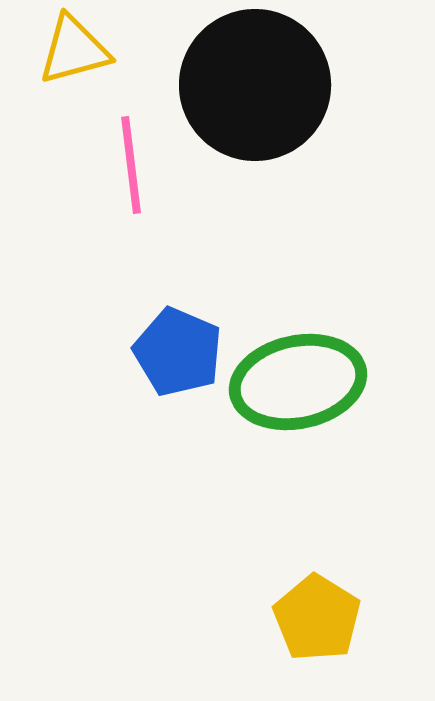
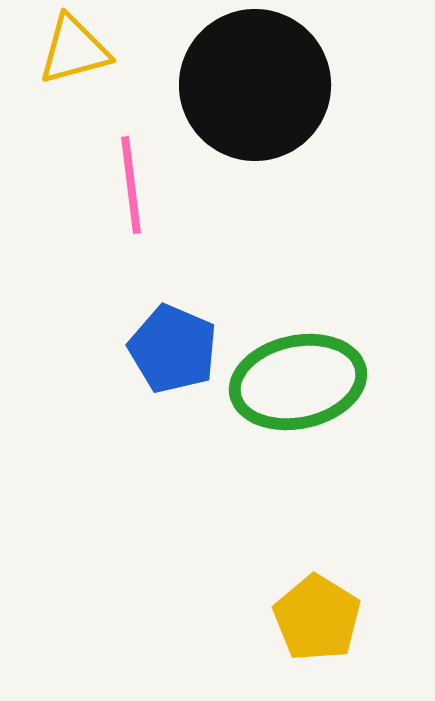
pink line: moved 20 px down
blue pentagon: moved 5 px left, 3 px up
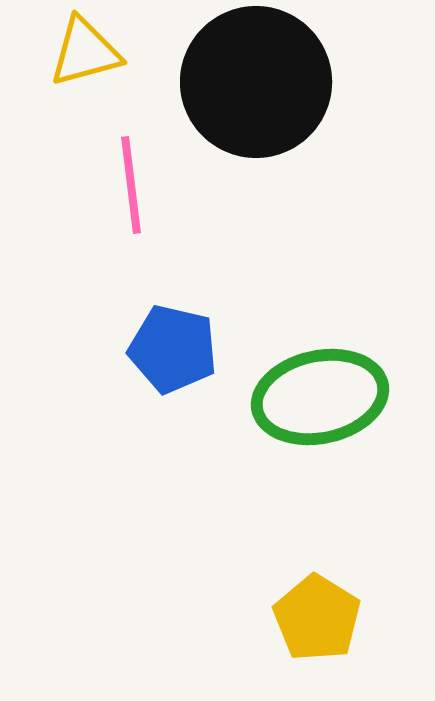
yellow triangle: moved 11 px right, 2 px down
black circle: moved 1 px right, 3 px up
blue pentagon: rotated 10 degrees counterclockwise
green ellipse: moved 22 px right, 15 px down
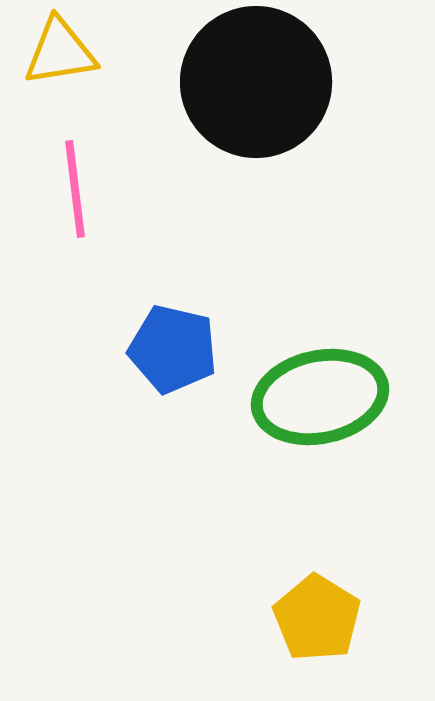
yellow triangle: moved 25 px left; rotated 6 degrees clockwise
pink line: moved 56 px left, 4 px down
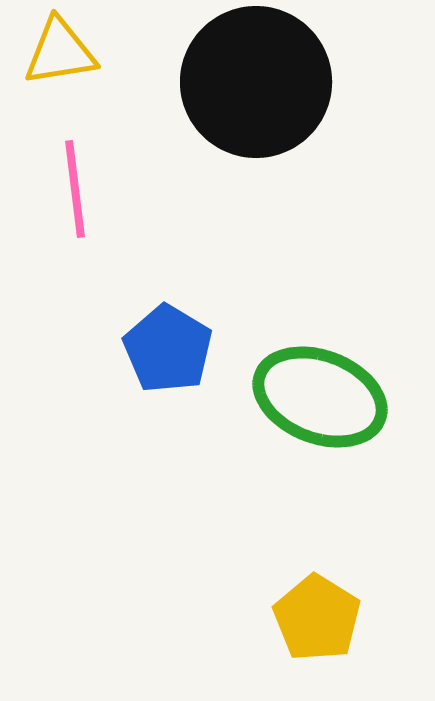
blue pentagon: moved 5 px left; rotated 18 degrees clockwise
green ellipse: rotated 33 degrees clockwise
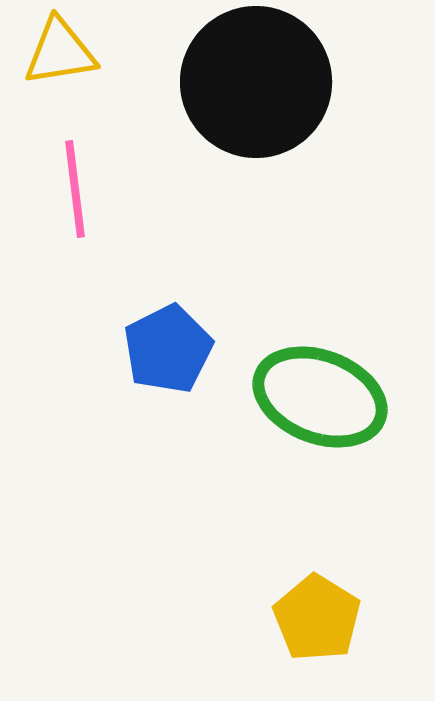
blue pentagon: rotated 14 degrees clockwise
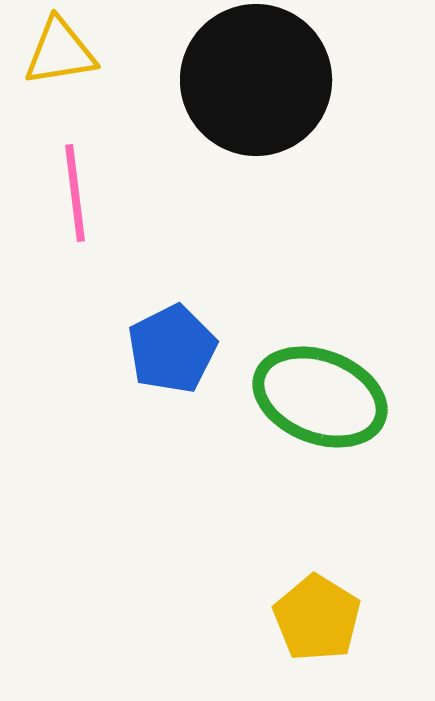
black circle: moved 2 px up
pink line: moved 4 px down
blue pentagon: moved 4 px right
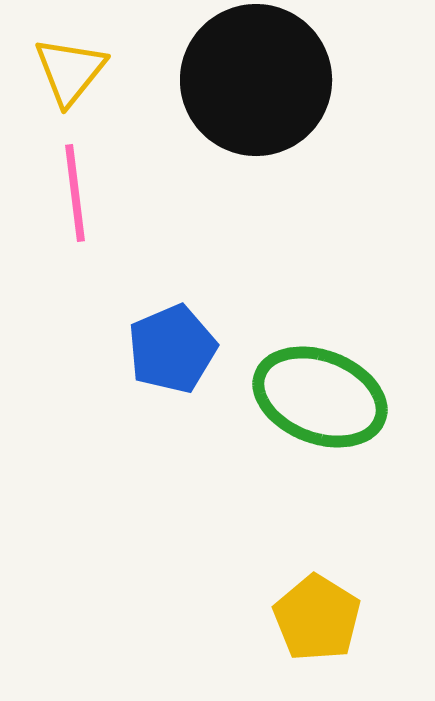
yellow triangle: moved 10 px right, 19 px down; rotated 42 degrees counterclockwise
blue pentagon: rotated 4 degrees clockwise
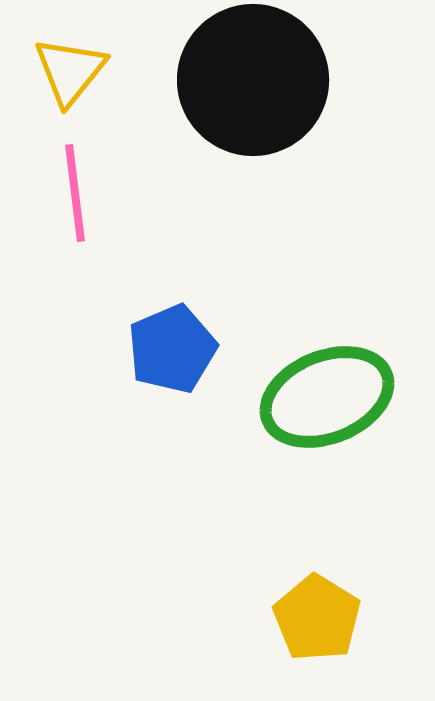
black circle: moved 3 px left
green ellipse: moved 7 px right; rotated 43 degrees counterclockwise
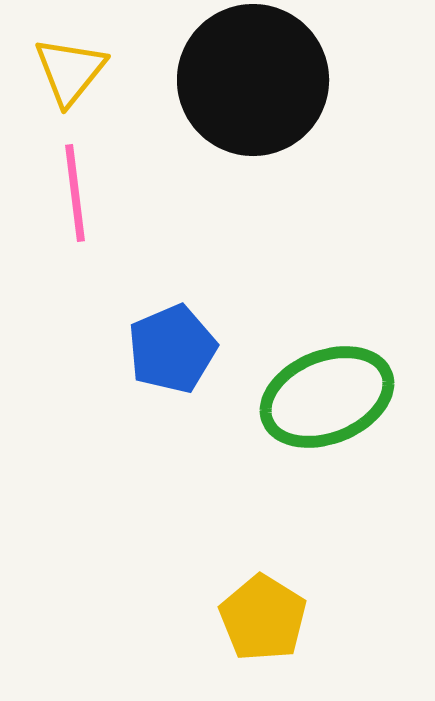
yellow pentagon: moved 54 px left
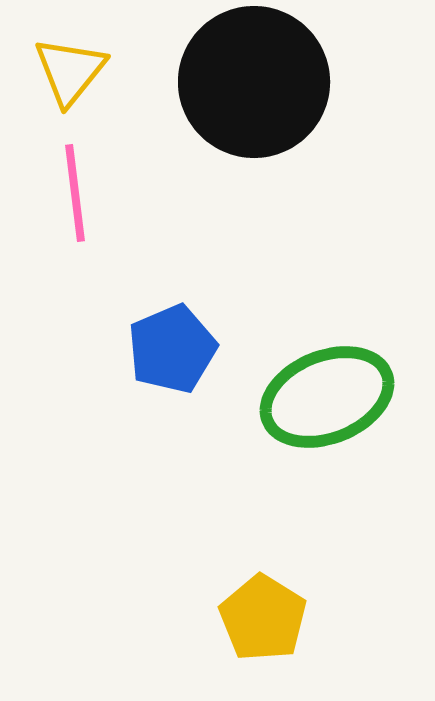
black circle: moved 1 px right, 2 px down
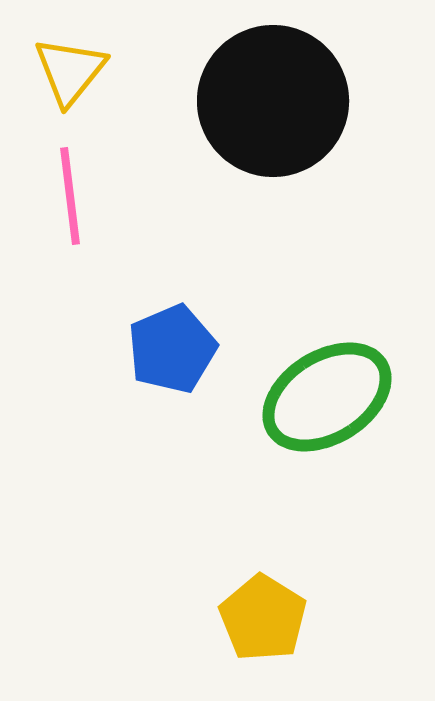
black circle: moved 19 px right, 19 px down
pink line: moved 5 px left, 3 px down
green ellipse: rotated 10 degrees counterclockwise
